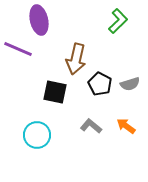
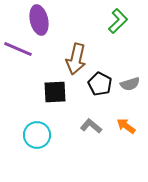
black square: rotated 15 degrees counterclockwise
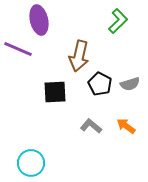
brown arrow: moved 3 px right, 3 px up
cyan circle: moved 6 px left, 28 px down
